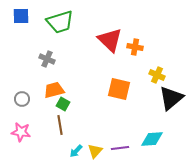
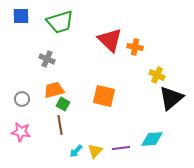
orange square: moved 15 px left, 7 px down
purple line: moved 1 px right
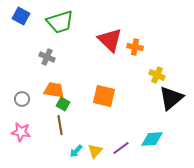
blue square: rotated 30 degrees clockwise
gray cross: moved 2 px up
orange trapezoid: rotated 25 degrees clockwise
purple line: rotated 30 degrees counterclockwise
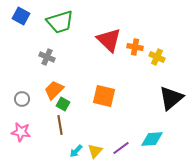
red triangle: moved 1 px left
yellow cross: moved 18 px up
orange trapezoid: rotated 55 degrees counterclockwise
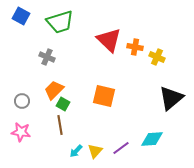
gray circle: moved 2 px down
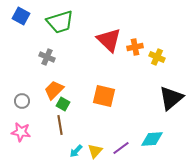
orange cross: rotated 21 degrees counterclockwise
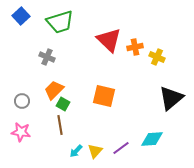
blue square: rotated 18 degrees clockwise
